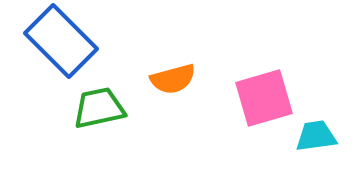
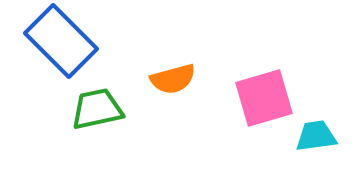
green trapezoid: moved 2 px left, 1 px down
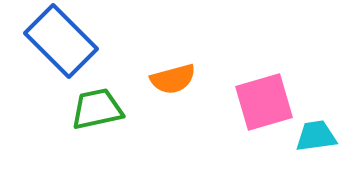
pink square: moved 4 px down
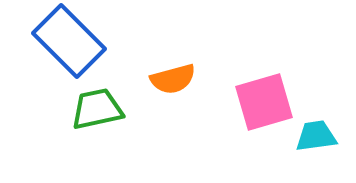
blue rectangle: moved 8 px right
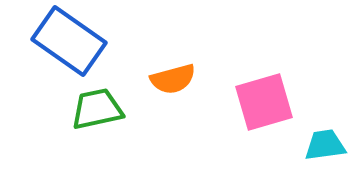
blue rectangle: rotated 10 degrees counterclockwise
cyan trapezoid: moved 9 px right, 9 px down
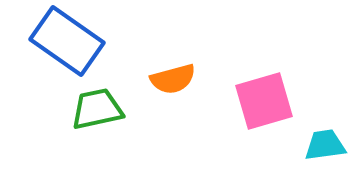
blue rectangle: moved 2 px left
pink square: moved 1 px up
